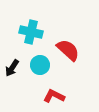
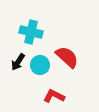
red semicircle: moved 1 px left, 7 px down
black arrow: moved 6 px right, 6 px up
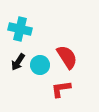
cyan cross: moved 11 px left, 3 px up
red semicircle: rotated 15 degrees clockwise
red L-shape: moved 7 px right, 7 px up; rotated 35 degrees counterclockwise
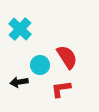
cyan cross: rotated 30 degrees clockwise
black arrow: moved 1 px right, 20 px down; rotated 48 degrees clockwise
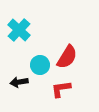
cyan cross: moved 1 px left, 1 px down
red semicircle: rotated 65 degrees clockwise
